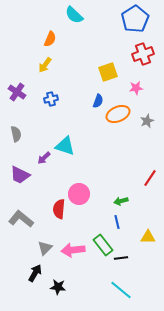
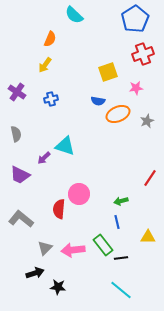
blue semicircle: rotated 80 degrees clockwise
black arrow: rotated 42 degrees clockwise
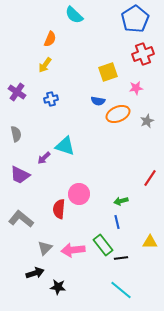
yellow triangle: moved 2 px right, 5 px down
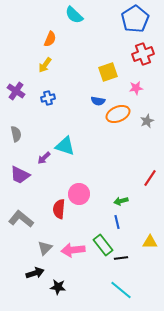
purple cross: moved 1 px left, 1 px up
blue cross: moved 3 px left, 1 px up
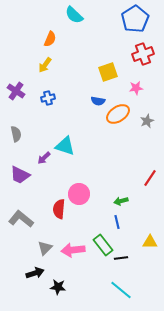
orange ellipse: rotated 10 degrees counterclockwise
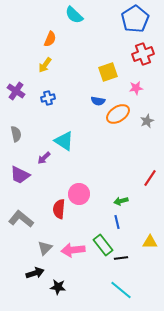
cyan triangle: moved 1 px left, 5 px up; rotated 15 degrees clockwise
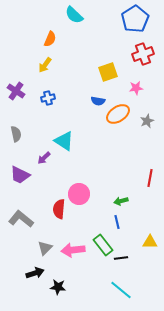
red line: rotated 24 degrees counterclockwise
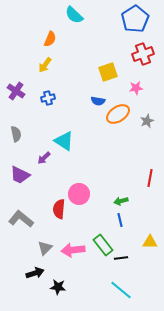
blue line: moved 3 px right, 2 px up
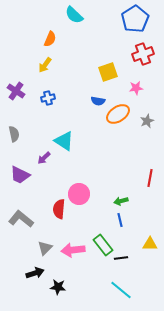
gray semicircle: moved 2 px left
yellow triangle: moved 2 px down
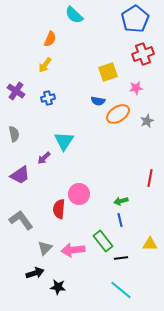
cyan triangle: rotated 30 degrees clockwise
purple trapezoid: rotated 60 degrees counterclockwise
gray L-shape: moved 1 px down; rotated 15 degrees clockwise
green rectangle: moved 4 px up
